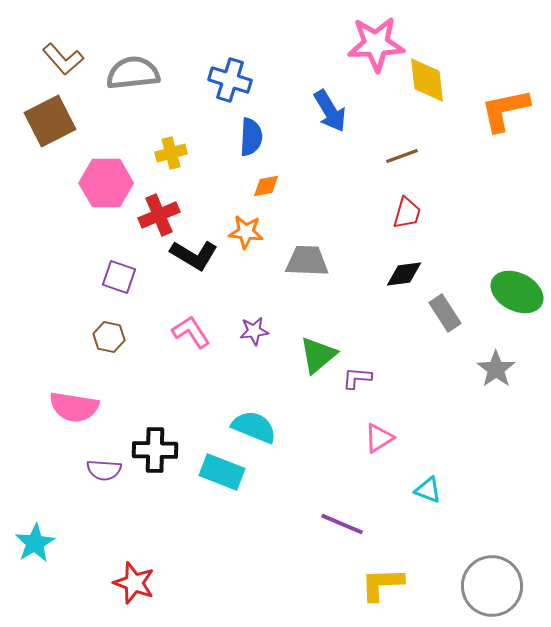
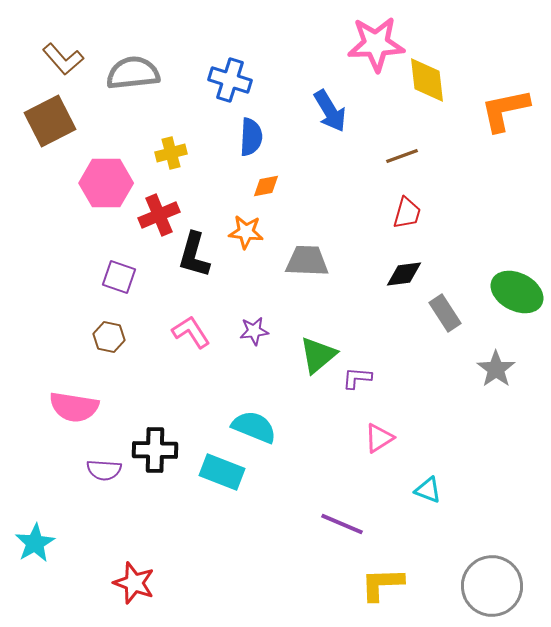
black L-shape: rotated 75 degrees clockwise
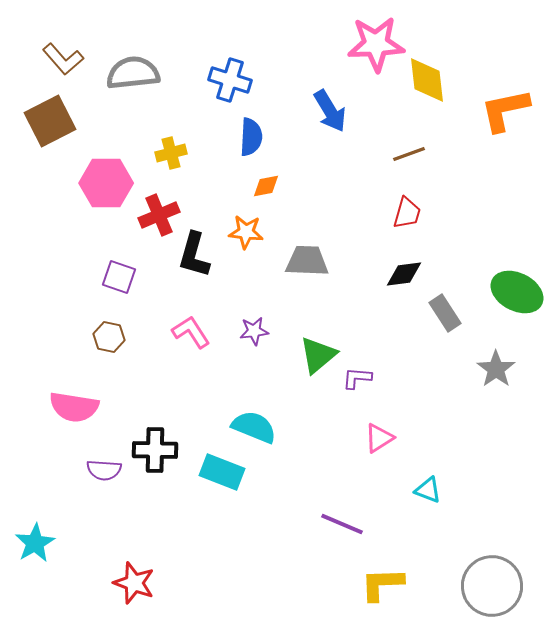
brown line: moved 7 px right, 2 px up
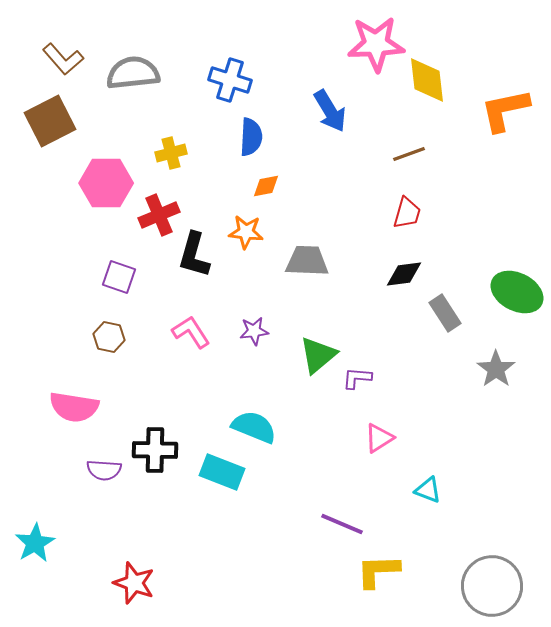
yellow L-shape: moved 4 px left, 13 px up
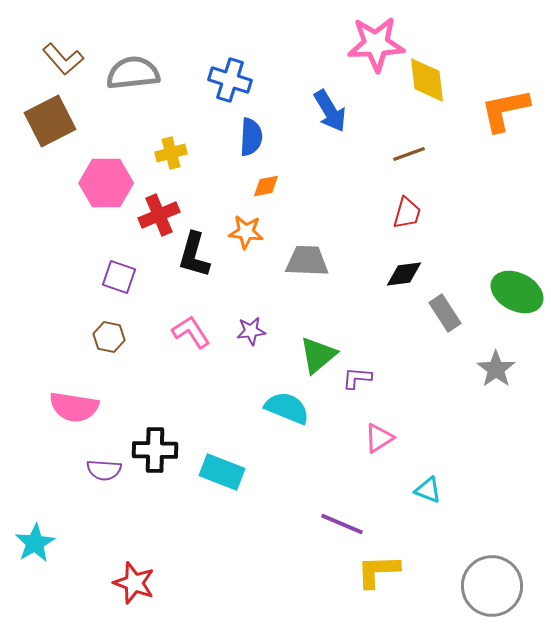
purple star: moved 3 px left
cyan semicircle: moved 33 px right, 19 px up
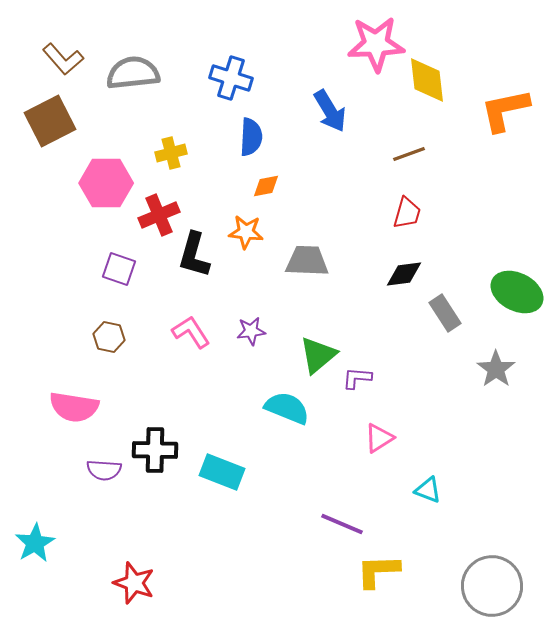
blue cross: moved 1 px right, 2 px up
purple square: moved 8 px up
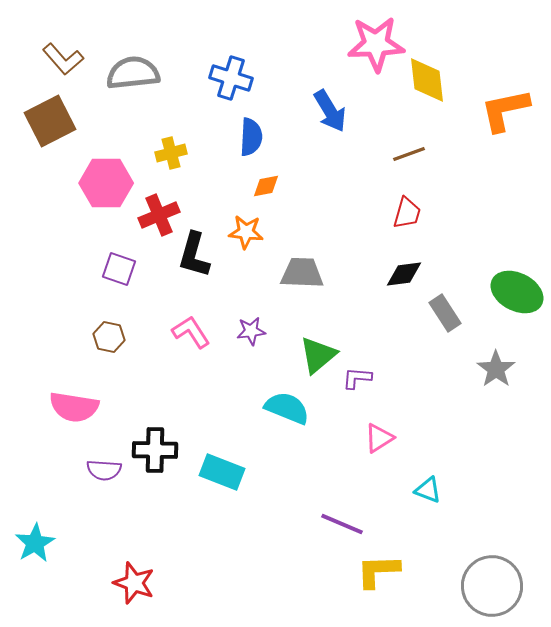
gray trapezoid: moved 5 px left, 12 px down
